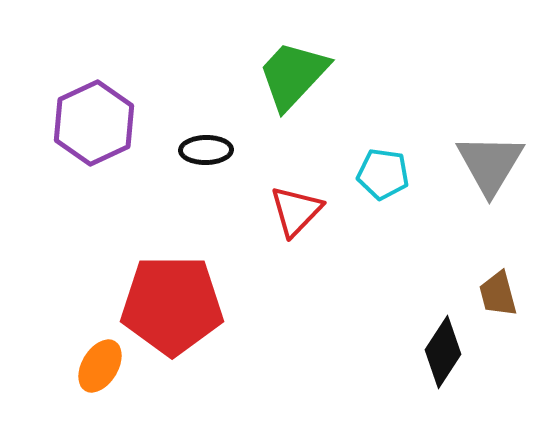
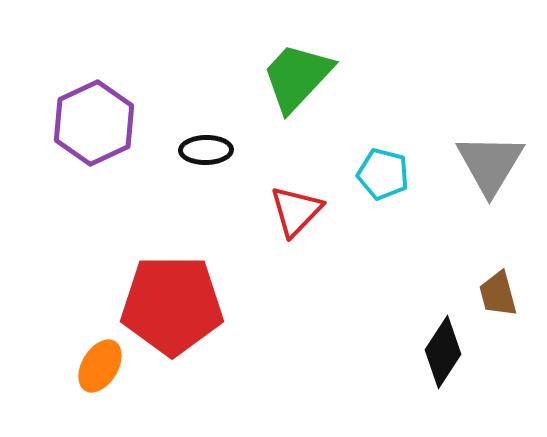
green trapezoid: moved 4 px right, 2 px down
cyan pentagon: rotated 6 degrees clockwise
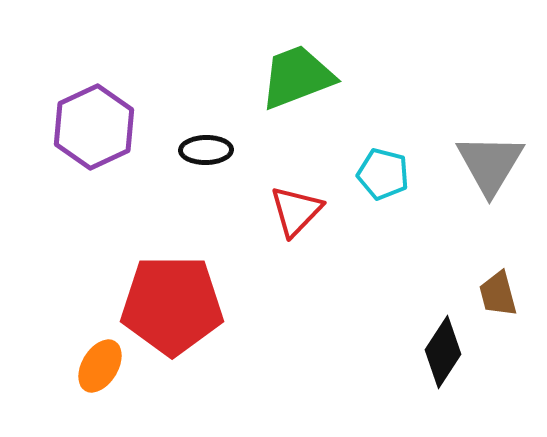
green trapezoid: rotated 26 degrees clockwise
purple hexagon: moved 4 px down
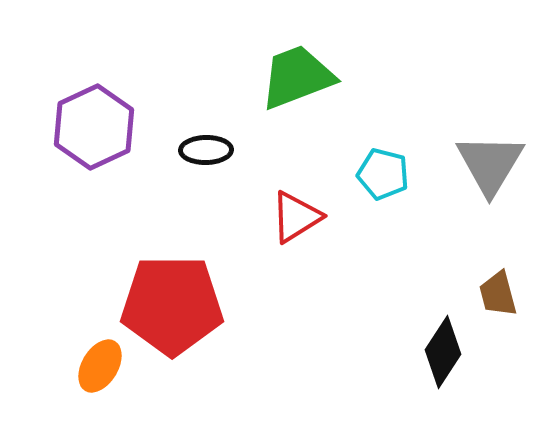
red triangle: moved 6 px down; rotated 14 degrees clockwise
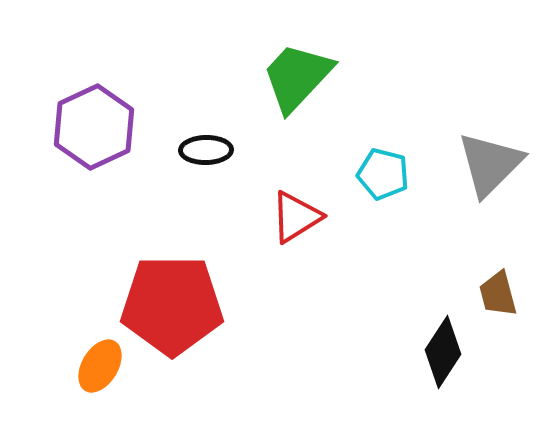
green trapezoid: rotated 26 degrees counterclockwise
gray triangle: rotated 14 degrees clockwise
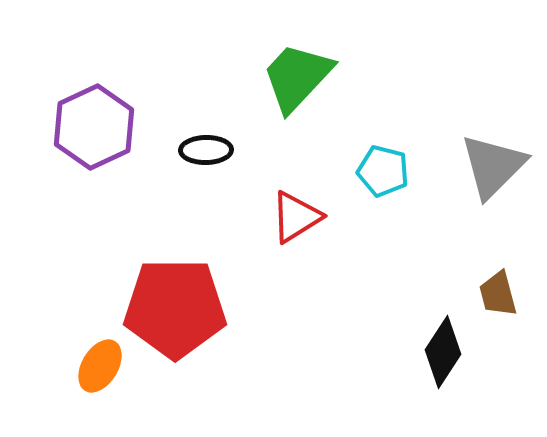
gray triangle: moved 3 px right, 2 px down
cyan pentagon: moved 3 px up
red pentagon: moved 3 px right, 3 px down
